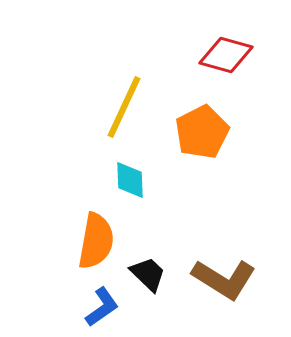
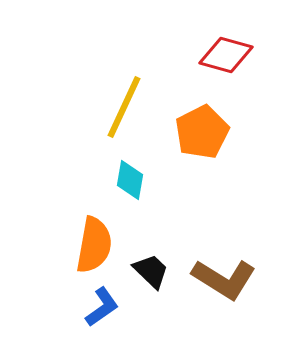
cyan diamond: rotated 12 degrees clockwise
orange semicircle: moved 2 px left, 4 px down
black trapezoid: moved 3 px right, 3 px up
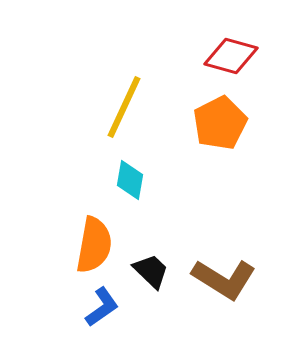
red diamond: moved 5 px right, 1 px down
orange pentagon: moved 18 px right, 9 px up
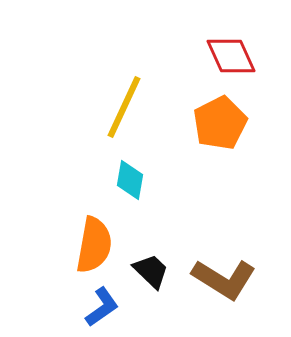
red diamond: rotated 50 degrees clockwise
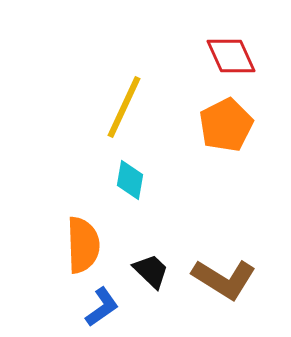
orange pentagon: moved 6 px right, 2 px down
orange semicircle: moved 11 px left; rotated 12 degrees counterclockwise
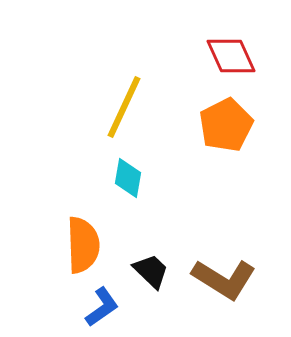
cyan diamond: moved 2 px left, 2 px up
